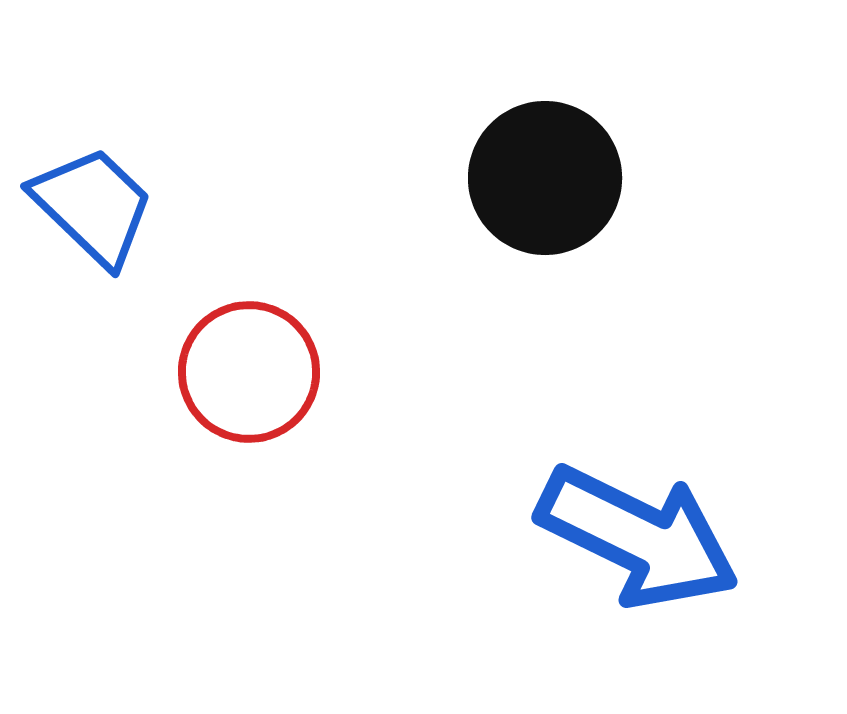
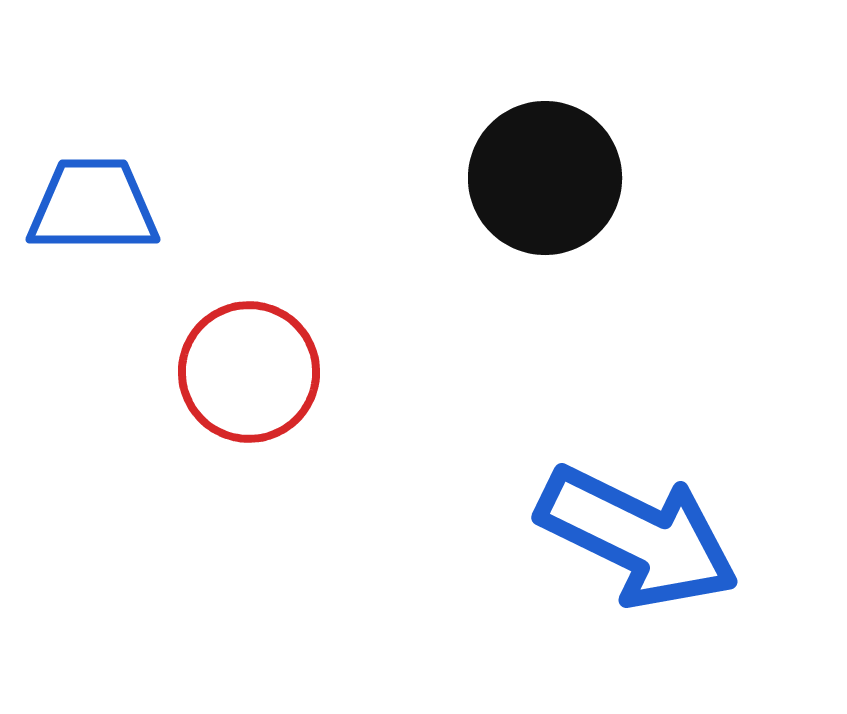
blue trapezoid: rotated 44 degrees counterclockwise
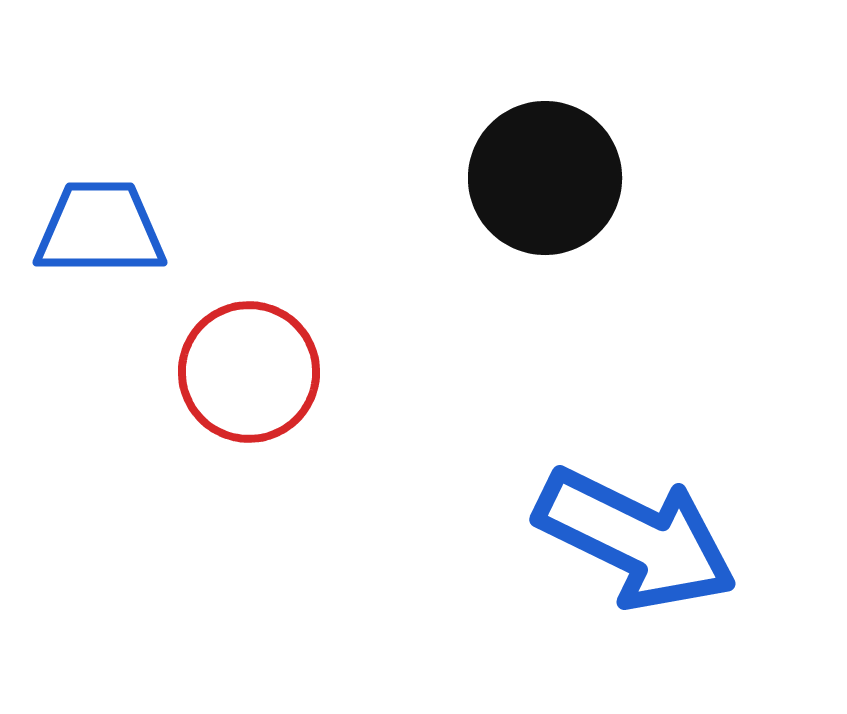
blue trapezoid: moved 7 px right, 23 px down
blue arrow: moved 2 px left, 2 px down
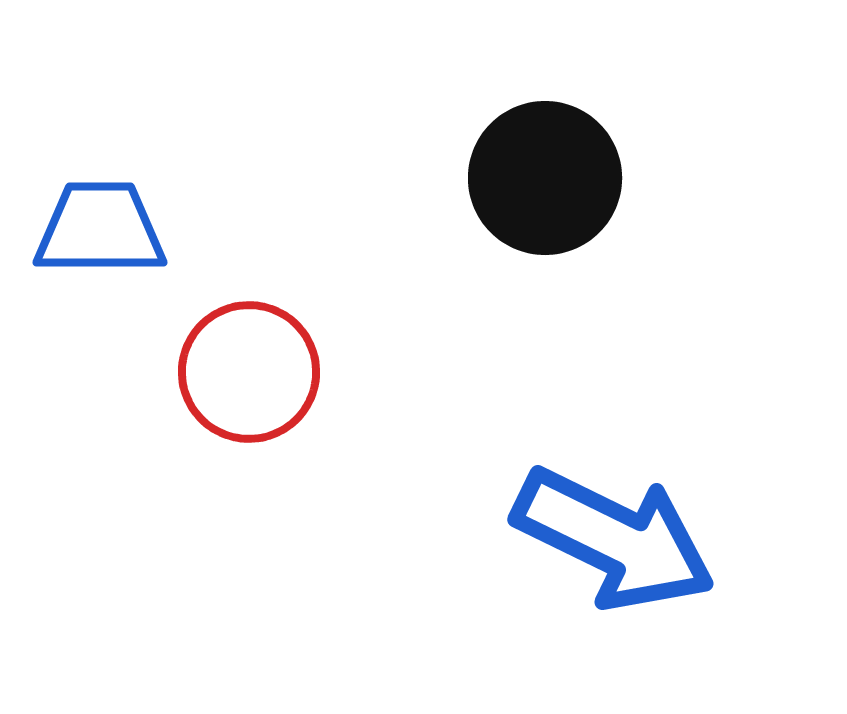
blue arrow: moved 22 px left
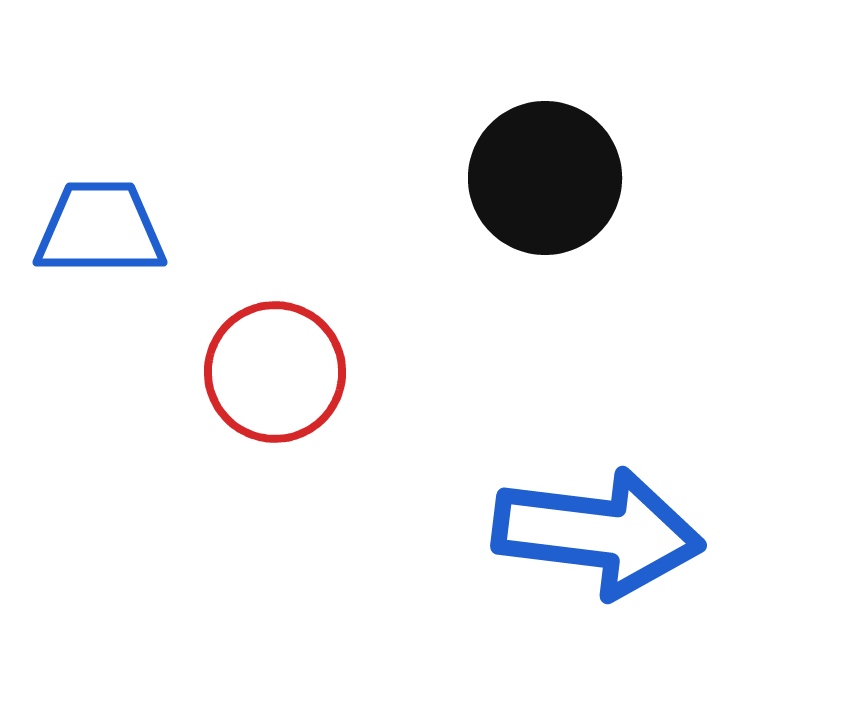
red circle: moved 26 px right
blue arrow: moved 16 px left, 6 px up; rotated 19 degrees counterclockwise
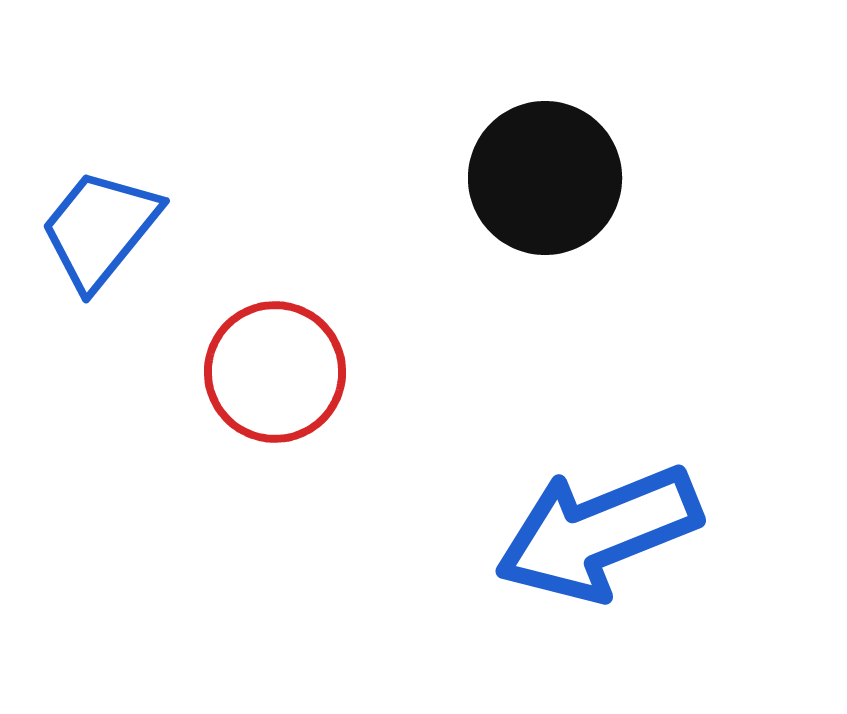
blue trapezoid: rotated 51 degrees counterclockwise
blue arrow: rotated 151 degrees clockwise
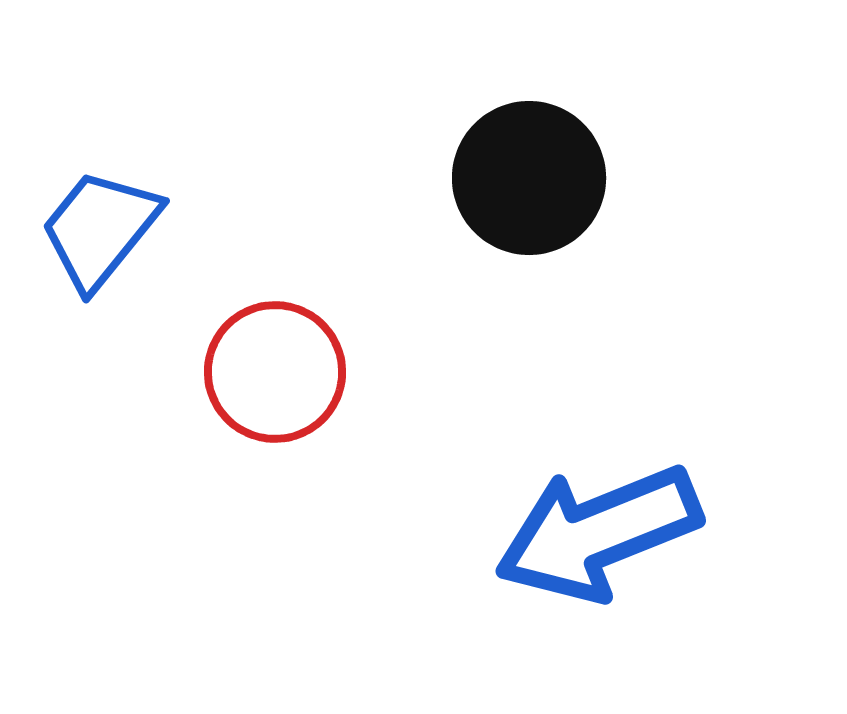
black circle: moved 16 px left
